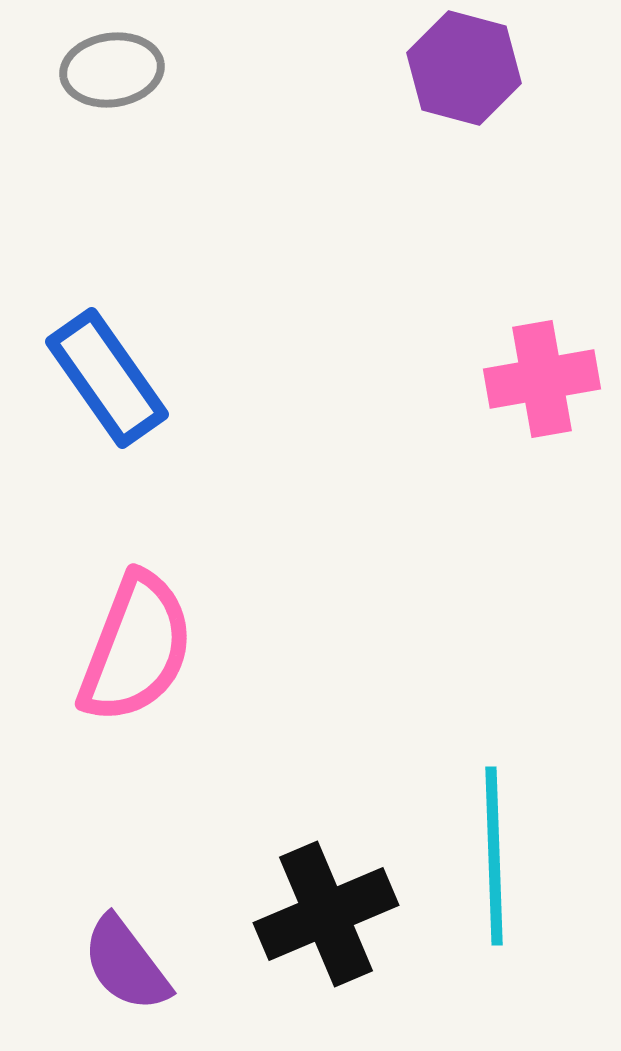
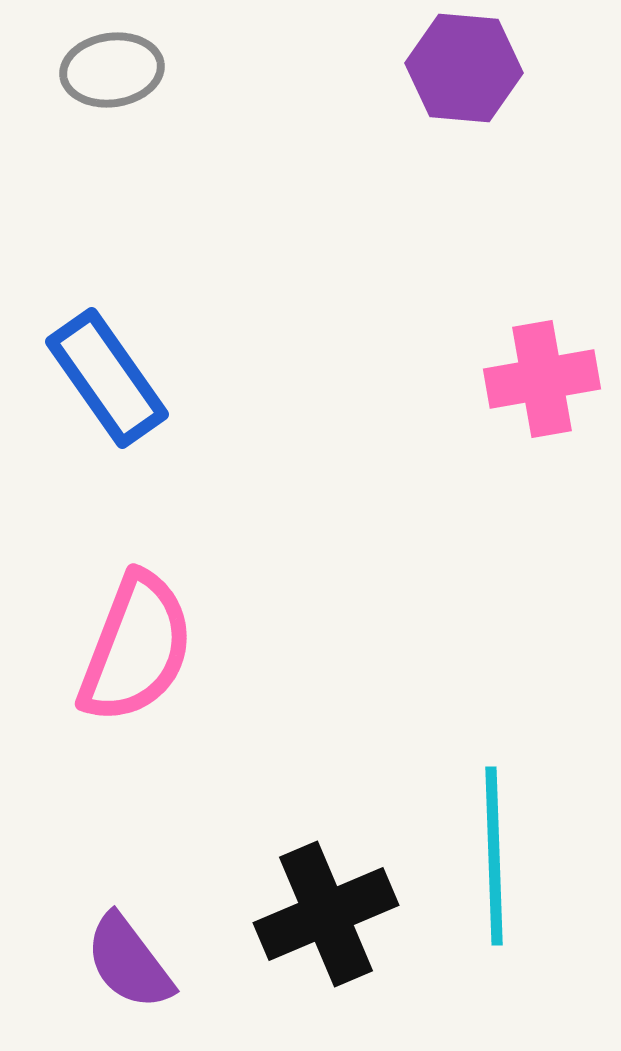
purple hexagon: rotated 10 degrees counterclockwise
purple semicircle: moved 3 px right, 2 px up
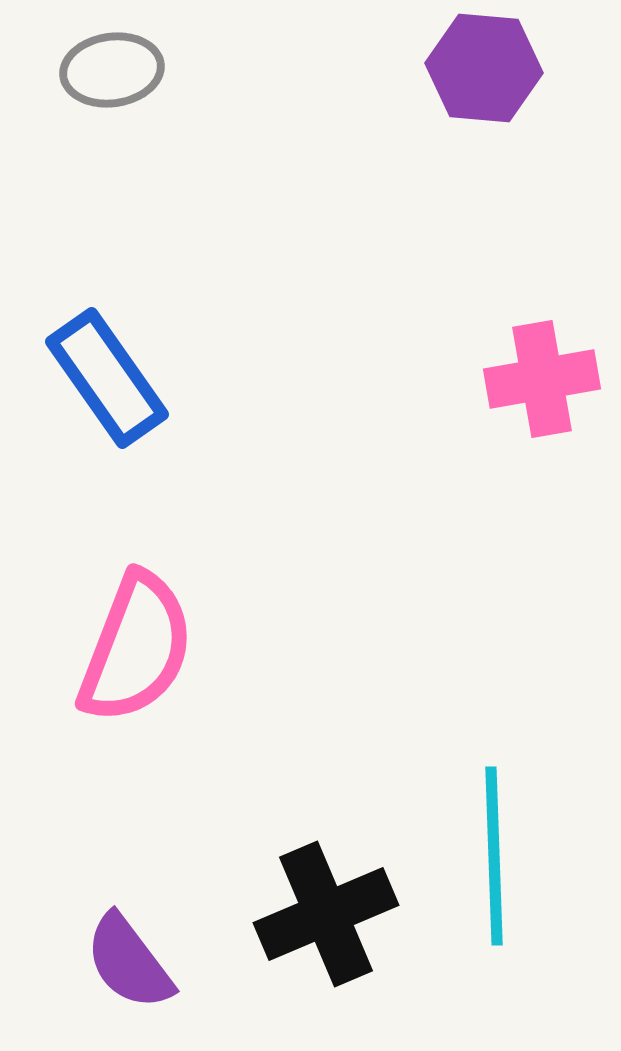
purple hexagon: moved 20 px right
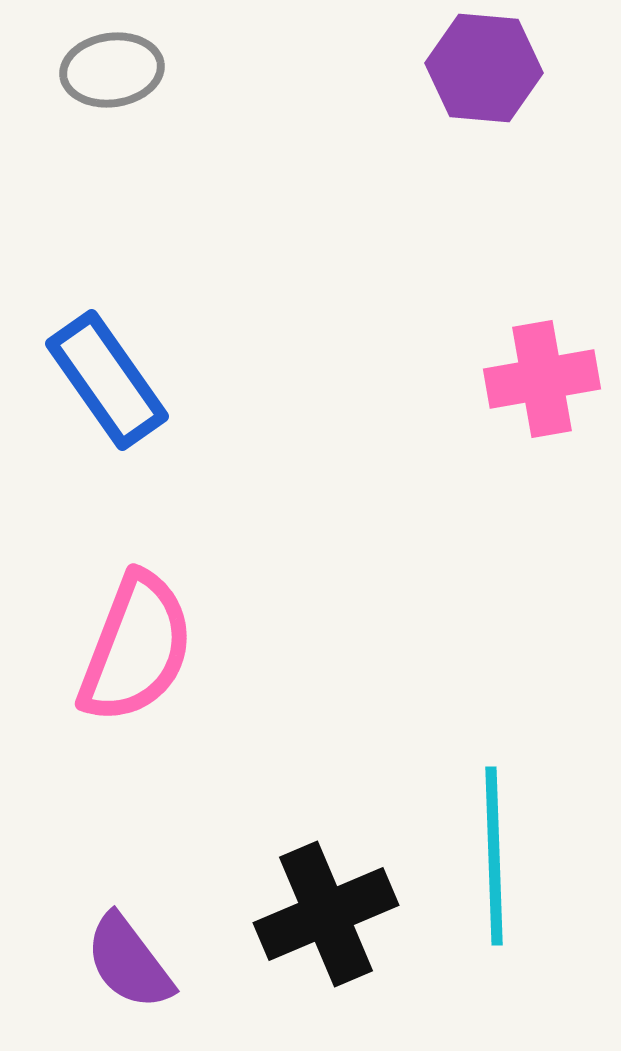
blue rectangle: moved 2 px down
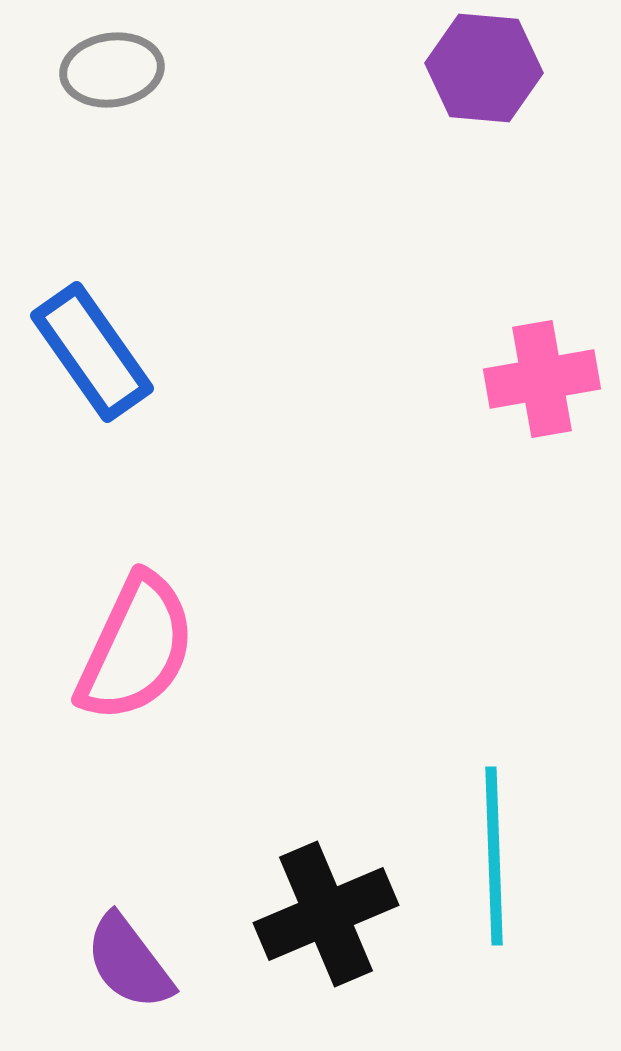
blue rectangle: moved 15 px left, 28 px up
pink semicircle: rotated 4 degrees clockwise
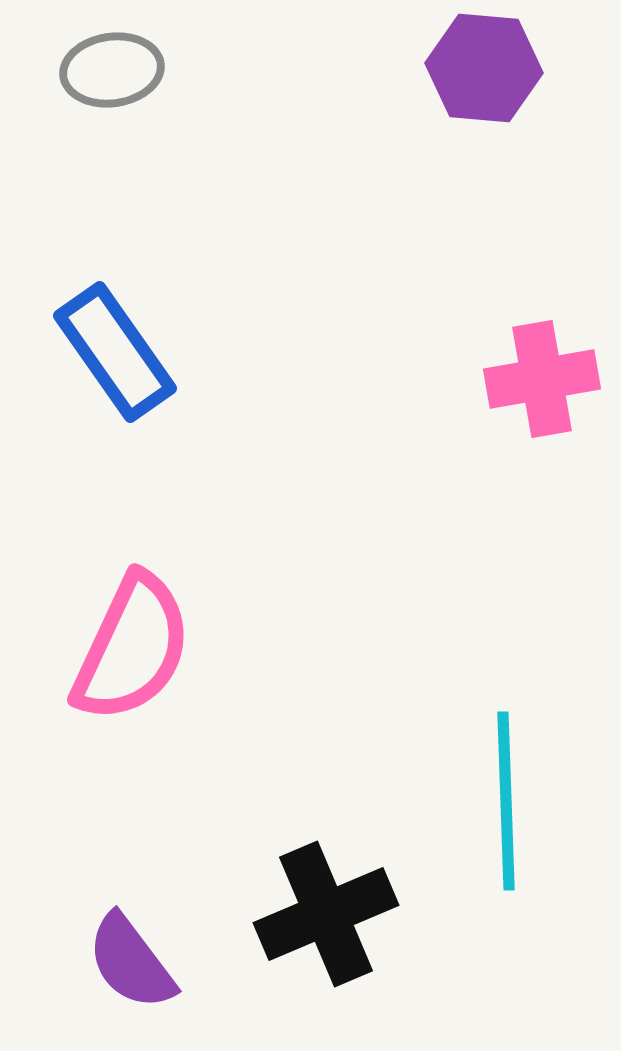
blue rectangle: moved 23 px right
pink semicircle: moved 4 px left
cyan line: moved 12 px right, 55 px up
purple semicircle: moved 2 px right
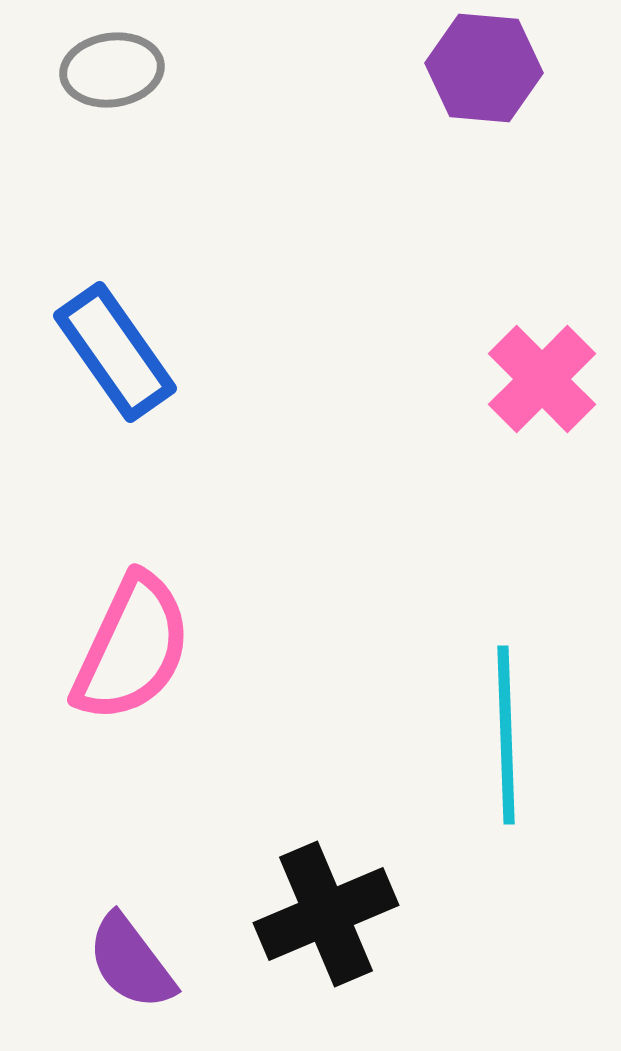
pink cross: rotated 35 degrees counterclockwise
cyan line: moved 66 px up
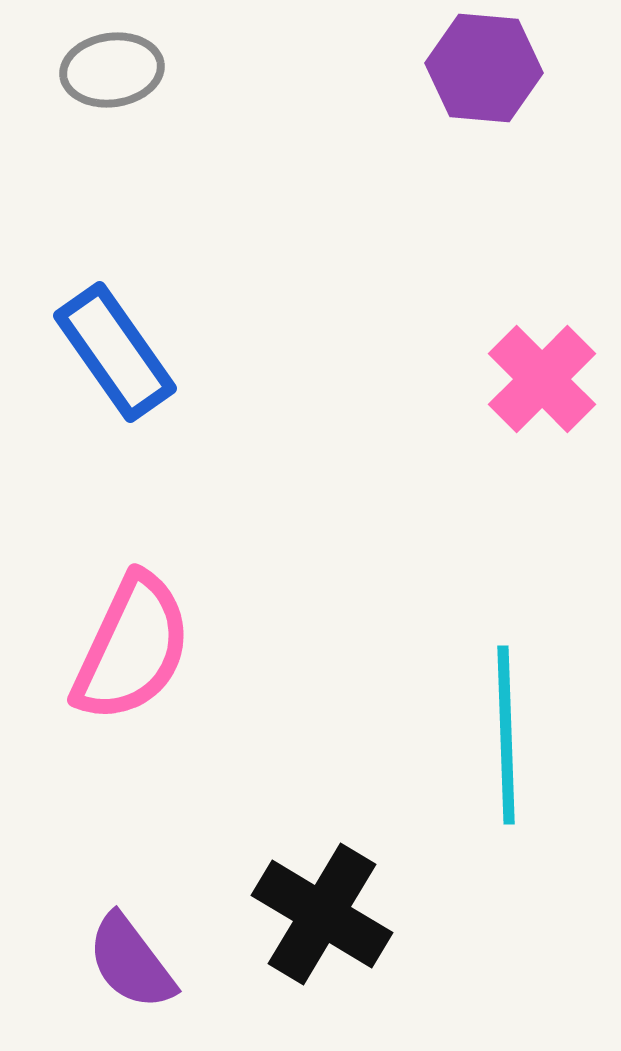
black cross: moved 4 px left; rotated 36 degrees counterclockwise
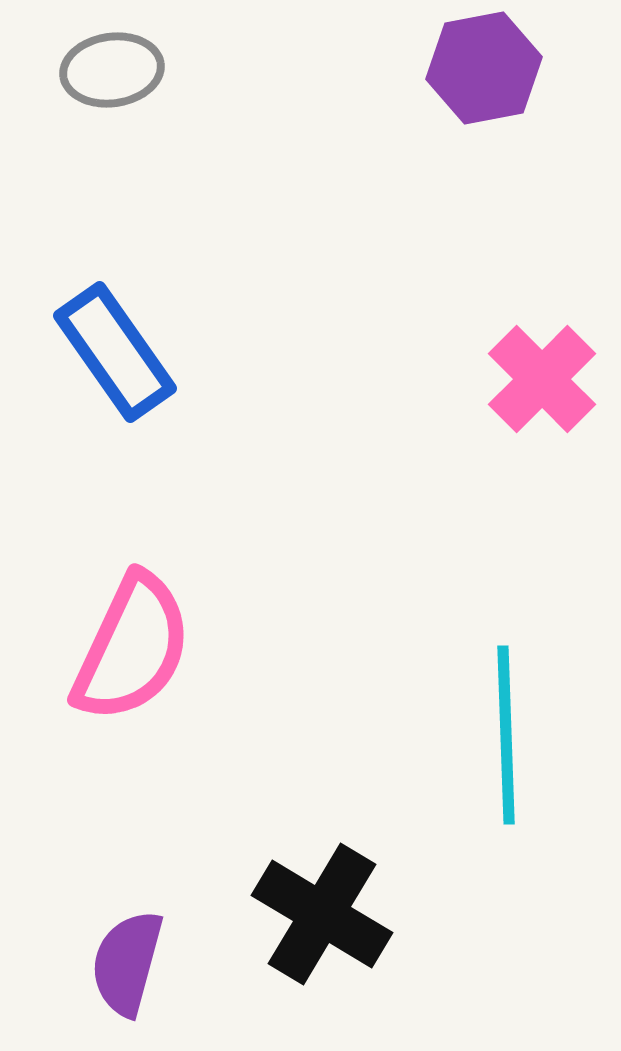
purple hexagon: rotated 16 degrees counterclockwise
purple semicircle: moved 4 px left, 1 px down; rotated 52 degrees clockwise
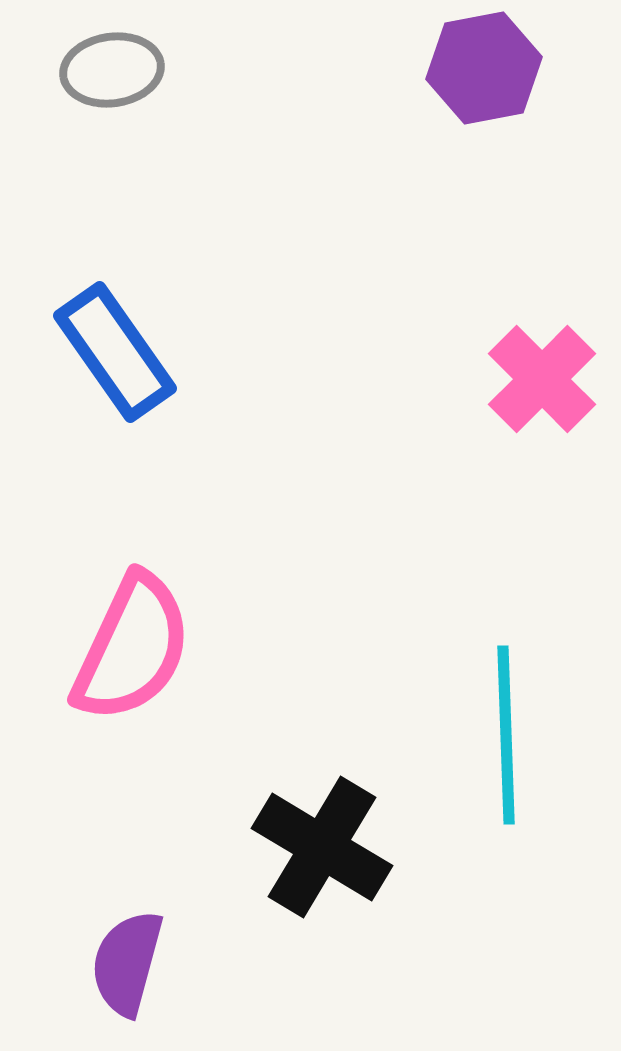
black cross: moved 67 px up
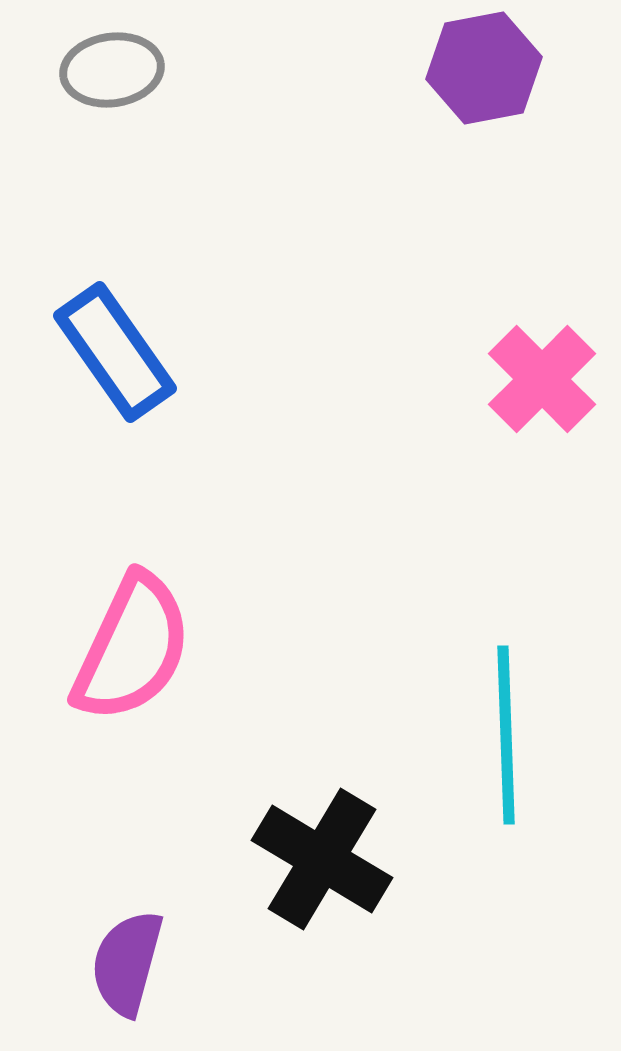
black cross: moved 12 px down
